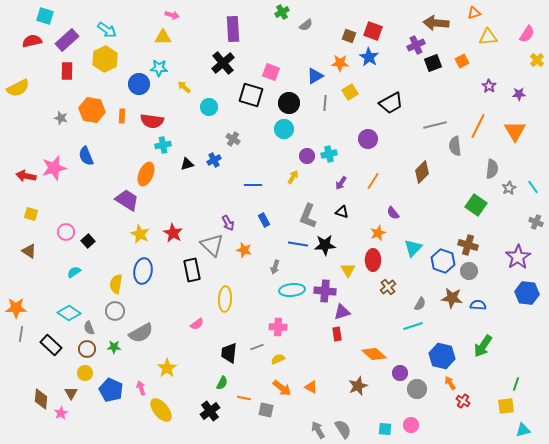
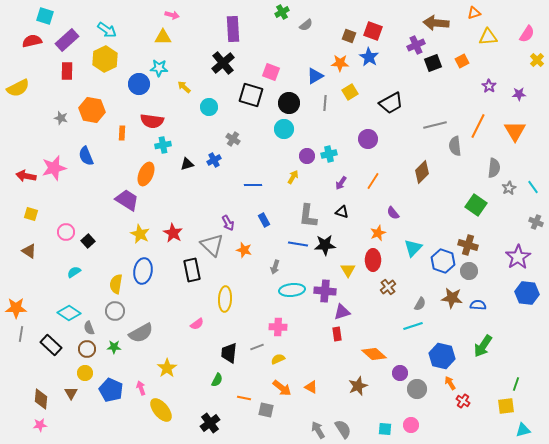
orange rectangle at (122, 116): moved 17 px down
gray semicircle at (492, 169): moved 2 px right, 1 px up
gray L-shape at (308, 216): rotated 15 degrees counterclockwise
green semicircle at (222, 383): moved 5 px left, 3 px up
black cross at (210, 411): moved 12 px down
pink star at (61, 413): moved 21 px left, 12 px down; rotated 24 degrees clockwise
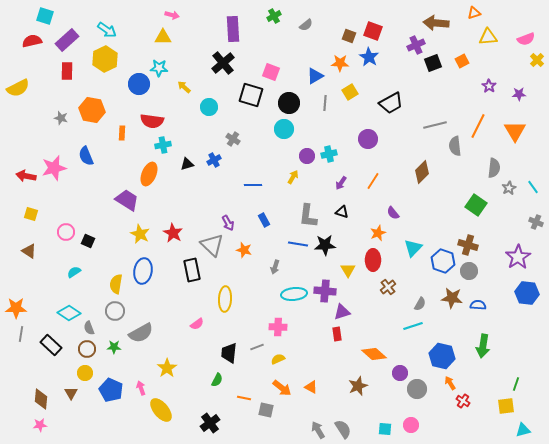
green cross at (282, 12): moved 8 px left, 4 px down
pink semicircle at (527, 34): moved 1 px left, 5 px down; rotated 36 degrees clockwise
orange ellipse at (146, 174): moved 3 px right
black square at (88, 241): rotated 24 degrees counterclockwise
cyan ellipse at (292, 290): moved 2 px right, 4 px down
green arrow at (483, 346): rotated 25 degrees counterclockwise
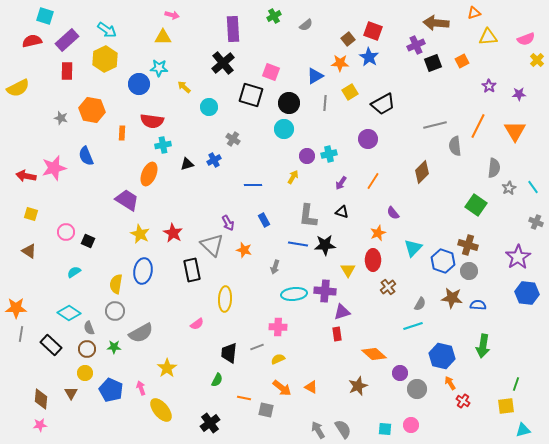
brown square at (349, 36): moved 1 px left, 3 px down; rotated 32 degrees clockwise
black trapezoid at (391, 103): moved 8 px left, 1 px down
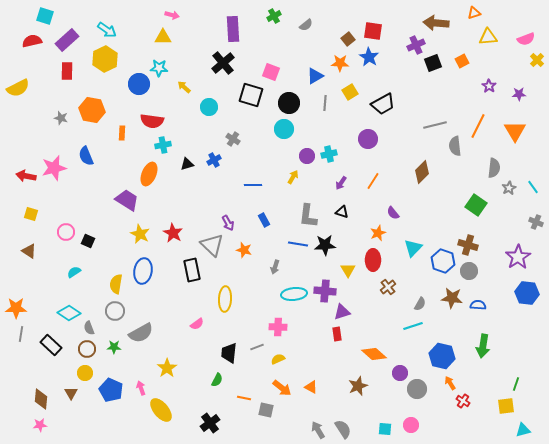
red square at (373, 31): rotated 12 degrees counterclockwise
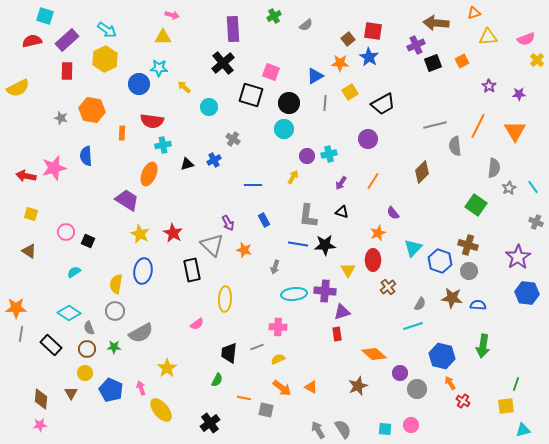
blue semicircle at (86, 156): rotated 18 degrees clockwise
blue hexagon at (443, 261): moved 3 px left
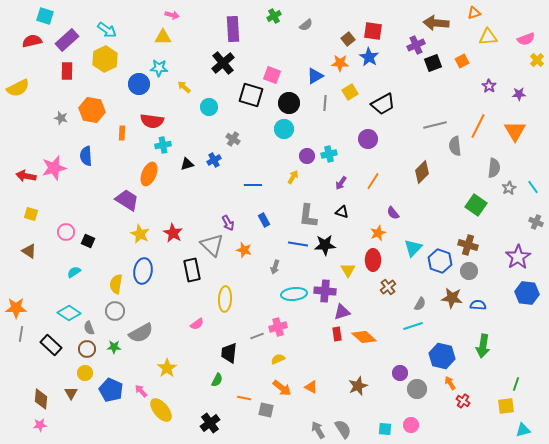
pink square at (271, 72): moved 1 px right, 3 px down
pink cross at (278, 327): rotated 18 degrees counterclockwise
gray line at (257, 347): moved 11 px up
orange diamond at (374, 354): moved 10 px left, 17 px up
pink arrow at (141, 388): moved 3 px down; rotated 24 degrees counterclockwise
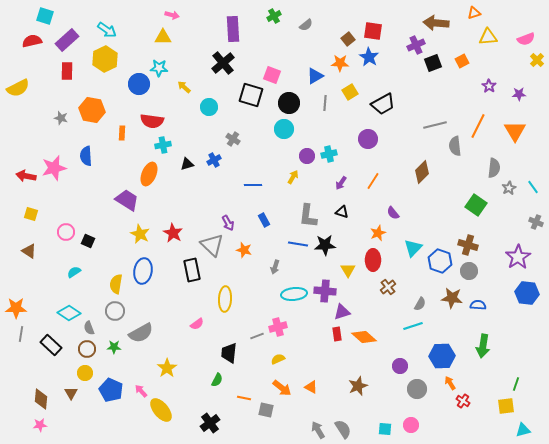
blue hexagon at (442, 356): rotated 15 degrees counterclockwise
purple circle at (400, 373): moved 7 px up
